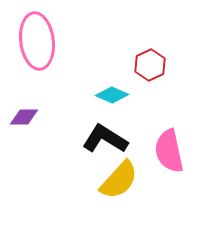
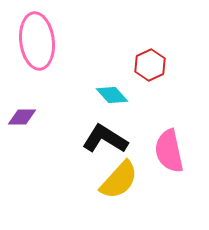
cyan diamond: rotated 24 degrees clockwise
purple diamond: moved 2 px left
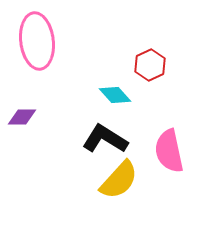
cyan diamond: moved 3 px right
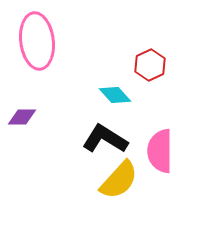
pink semicircle: moved 9 px left; rotated 12 degrees clockwise
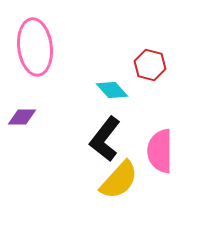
pink ellipse: moved 2 px left, 6 px down
red hexagon: rotated 20 degrees counterclockwise
cyan diamond: moved 3 px left, 5 px up
black L-shape: rotated 84 degrees counterclockwise
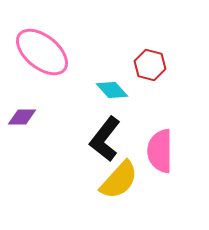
pink ellipse: moved 7 px right, 5 px down; rotated 44 degrees counterclockwise
